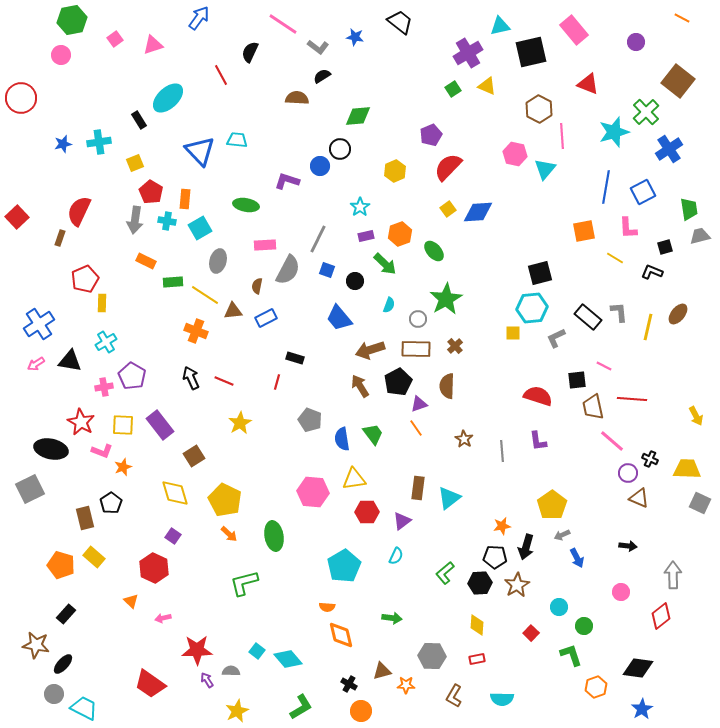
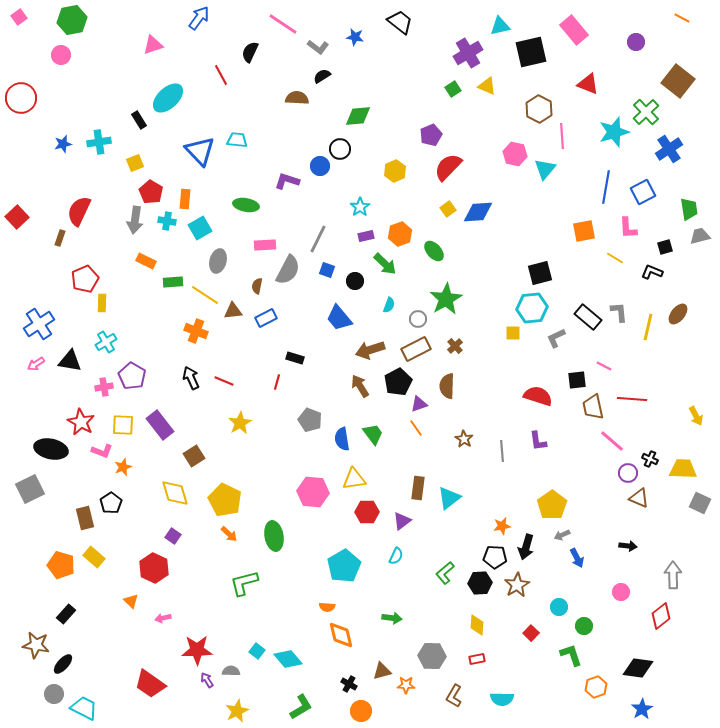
pink square at (115, 39): moved 96 px left, 22 px up
brown rectangle at (416, 349): rotated 28 degrees counterclockwise
yellow trapezoid at (687, 469): moved 4 px left
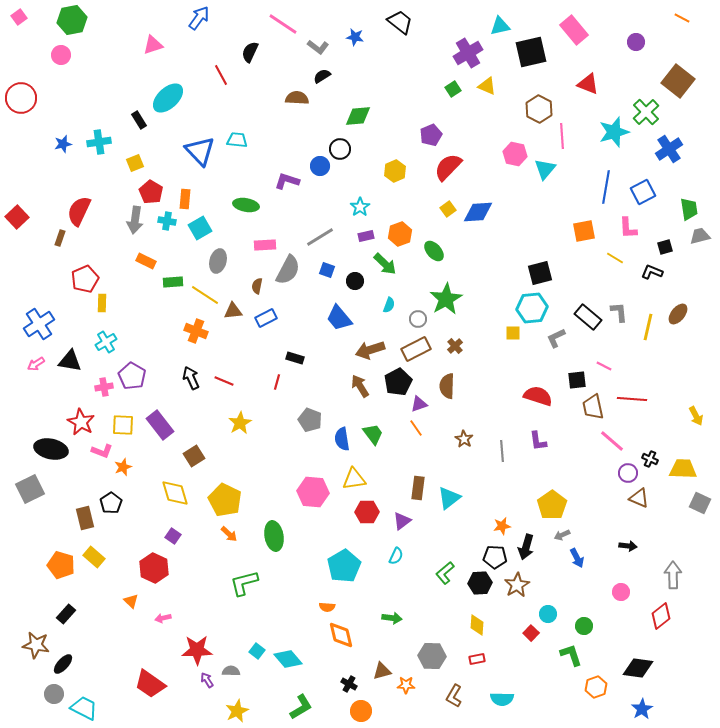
gray line at (318, 239): moved 2 px right, 2 px up; rotated 32 degrees clockwise
cyan circle at (559, 607): moved 11 px left, 7 px down
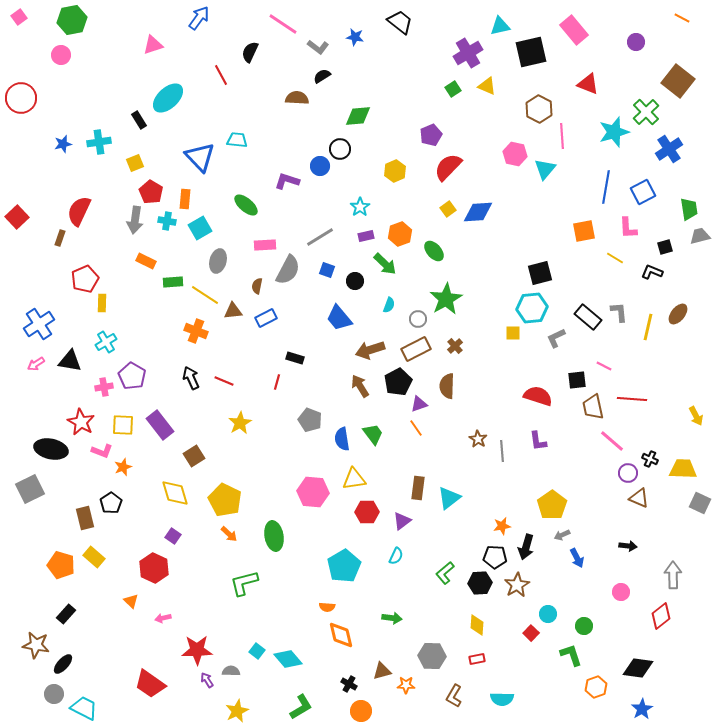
blue triangle at (200, 151): moved 6 px down
green ellipse at (246, 205): rotated 30 degrees clockwise
brown star at (464, 439): moved 14 px right
